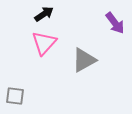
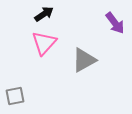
gray square: rotated 18 degrees counterclockwise
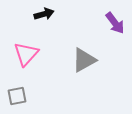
black arrow: rotated 18 degrees clockwise
pink triangle: moved 18 px left, 11 px down
gray square: moved 2 px right
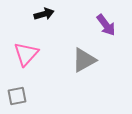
purple arrow: moved 9 px left, 2 px down
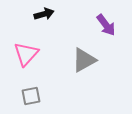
gray square: moved 14 px right
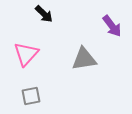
black arrow: rotated 60 degrees clockwise
purple arrow: moved 6 px right, 1 px down
gray triangle: moved 1 px up; rotated 20 degrees clockwise
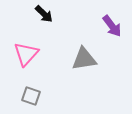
gray square: rotated 30 degrees clockwise
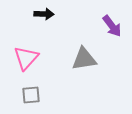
black arrow: rotated 42 degrees counterclockwise
pink triangle: moved 4 px down
gray square: moved 1 px up; rotated 24 degrees counterclockwise
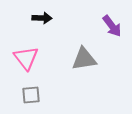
black arrow: moved 2 px left, 4 px down
pink triangle: rotated 20 degrees counterclockwise
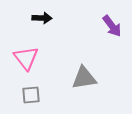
gray triangle: moved 19 px down
